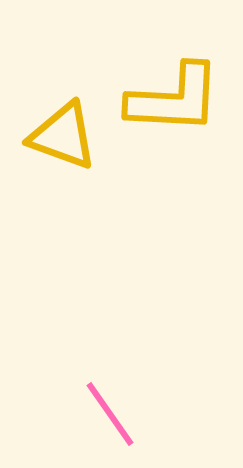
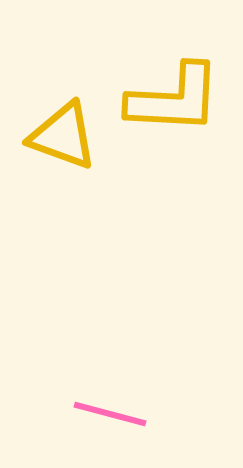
pink line: rotated 40 degrees counterclockwise
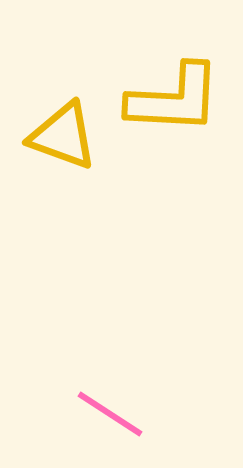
pink line: rotated 18 degrees clockwise
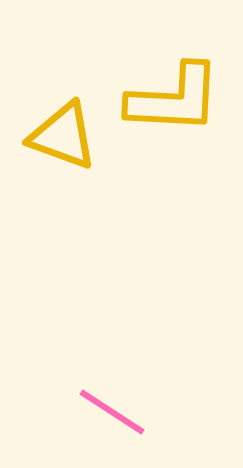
pink line: moved 2 px right, 2 px up
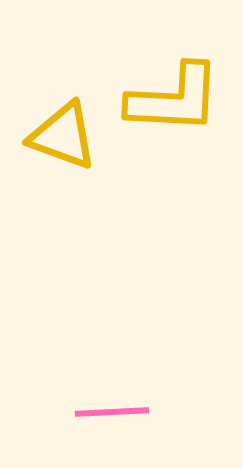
pink line: rotated 36 degrees counterclockwise
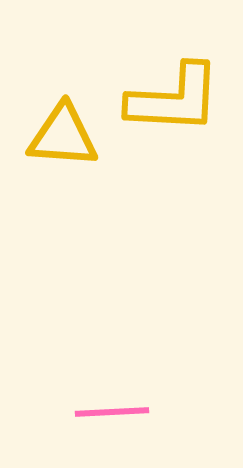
yellow triangle: rotated 16 degrees counterclockwise
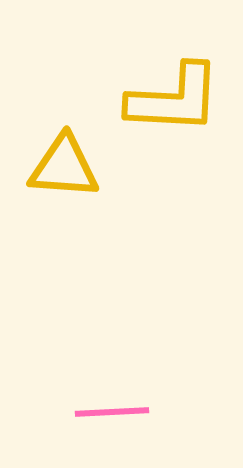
yellow triangle: moved 1 px right, 31 px down
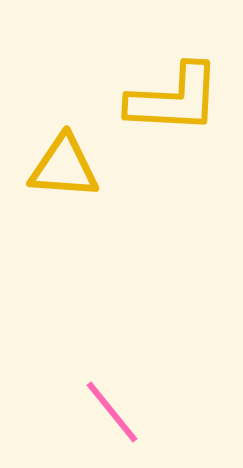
pink line: rotated 54 degrees clockwise
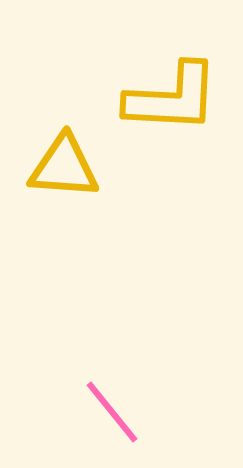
yellow L-shape: moved 2 px left, 1 px up
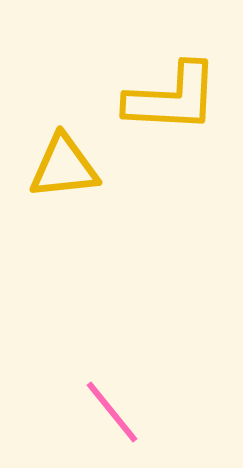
yellow triangle: rotated 10 degrees counterclockwise
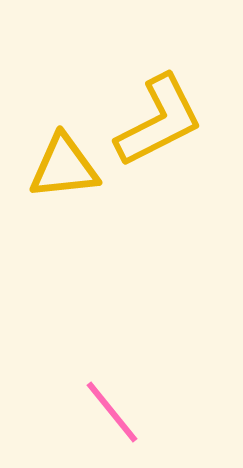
yellow L-shape: moved 13 px left, 23 px down; rotated 30 degrees counterclockwise
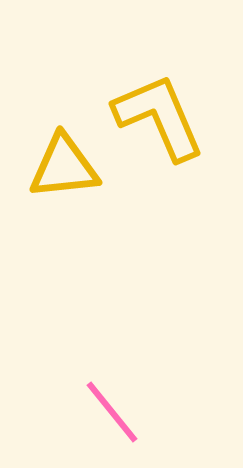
yellow L-shape: moved 4 px up; rotated 86 degrees counterclockwise
